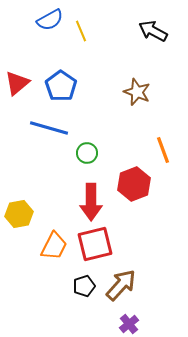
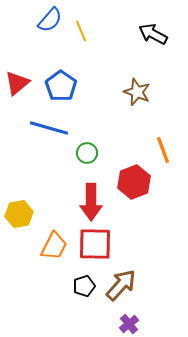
blue semicircle: rotated 20 degrees counterclockwise
black arrow: moved 3 px down
red hexagon: moved 2 px up
red square: rotated 15 degrees clockwise
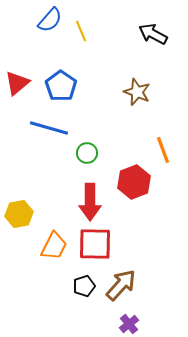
red arrow: moved 1 px left
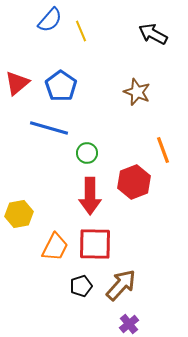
red arrow: moved 6 px up
orange trapezoid: moved 1 px right, 1 px down
black pentagon: moved 3 px left
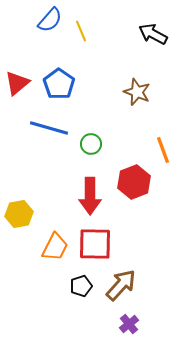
blue pentagon: moved 2 px left, 2 px up
green circle: moved 4 px right, 9 px up
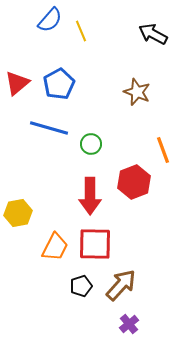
blue pentagon: rotated 8 degrees clockwise
yellow hexagon: moved 1 px left, 1 px up
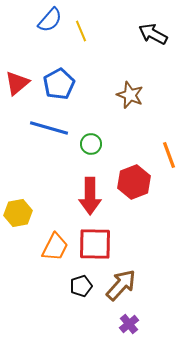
brown star: moved 7 px left, 3 px down
orange line: moved 6 px right, 5 px down
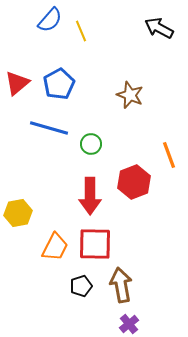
black arrow: moved 6 px right, 6 px up
brown arrow: rotated 52 degrees counterclockwise
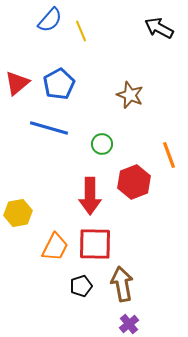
green circle: moved 11 px right
brown arrow: moved 1 px right, 1 px up
